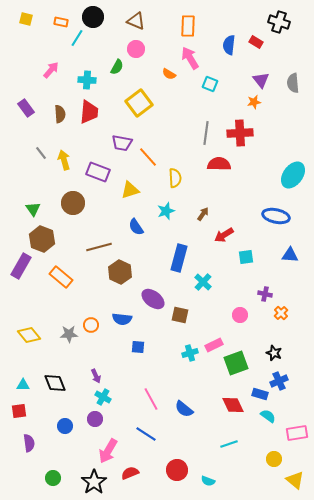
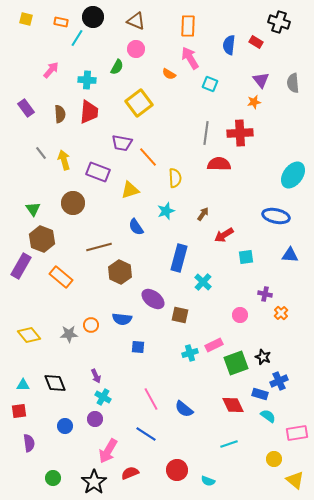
black star at (274, 353): moved 11 px left, 4 px down
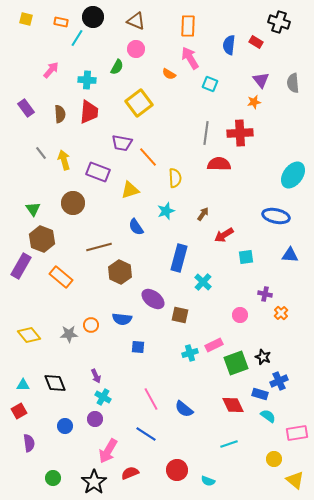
red square at (19, 411): rotated 21 degrees counterclockwise
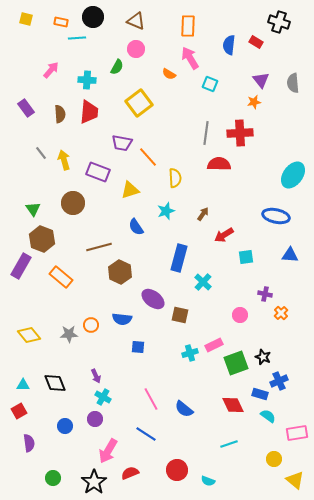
cyan line at (77, 38): rotated 54 degrees clockwise
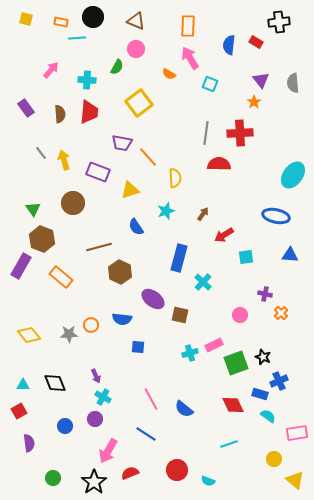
black cross at (279, 22): rotated 25 degrees counterclockwise
orange star at (254, 102): rotated 24 degrees counterclockwise
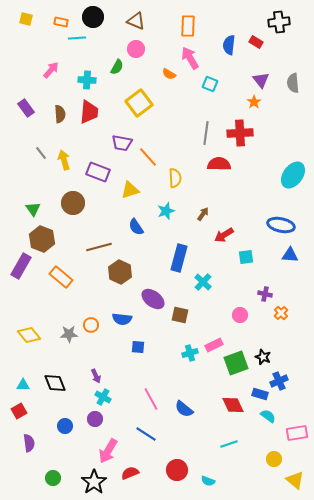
blue ellipse at (276, 216): moved 5 px right, 9 px down
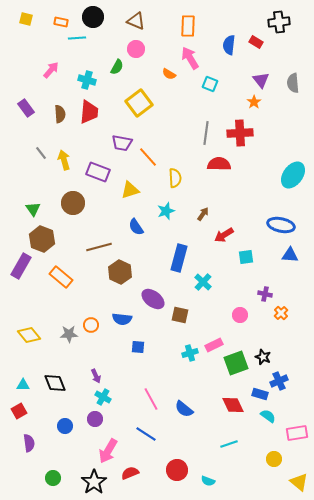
cyan cross at (87, 80): rotated 12 degrees clockwise
yellow triangle at (295, 480): moved 4 px right, 2 px down
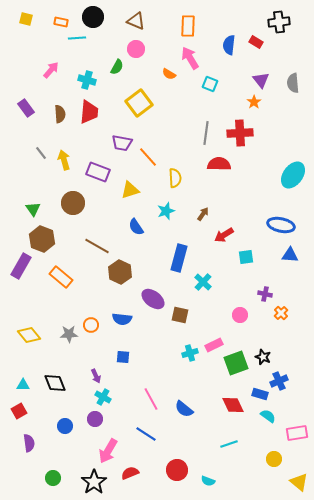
brown line at (99, 247): moved 2 px left, 1 px up; rotated 45 degrees clockwise
blue square at (138, 347): moved 15 px left, 10 px down
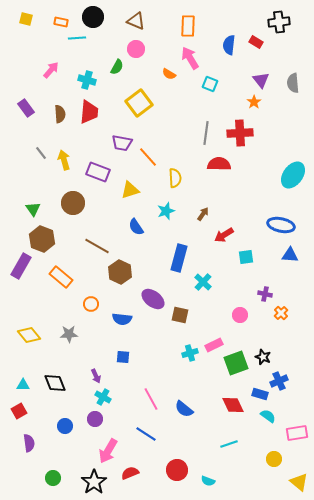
orange circle at (91, 325): moved 21 px up
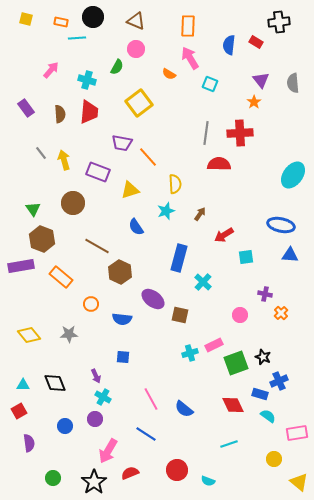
yellow semicircle at (175, 178): moved 6 px down
brown arrow at (203, 214): moved 3 px left
purple rectangle at (21, 266): rotated 50 degrees clockwise
